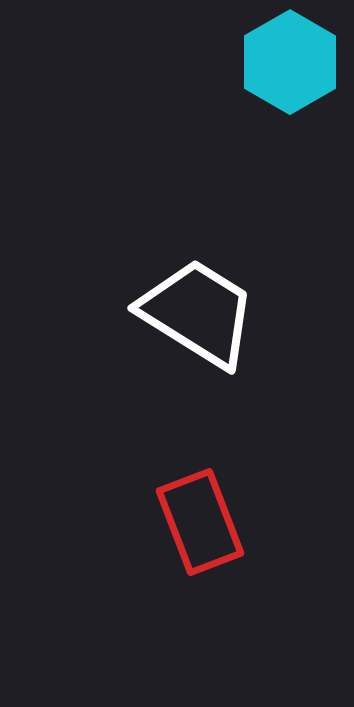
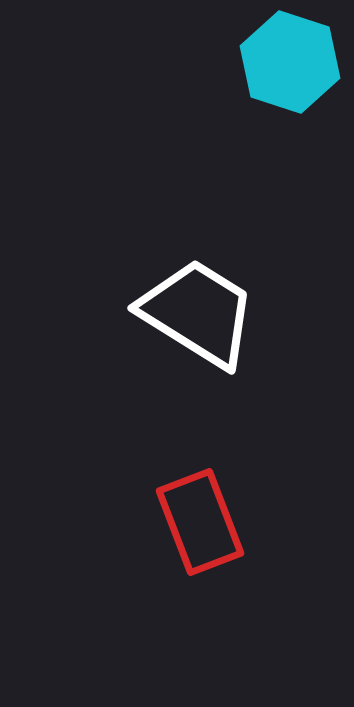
cyan hexagon: rotated 12 degrees counterclockwise
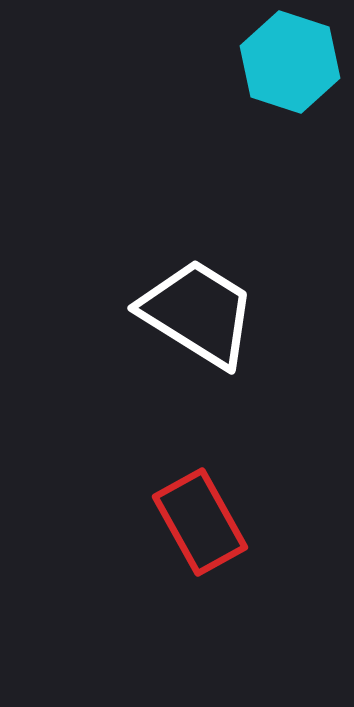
red rectangle: rotated 8 degrees counterclockwise
